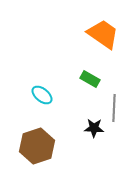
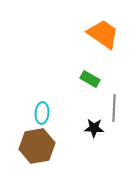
cyan ellipse: moved 18 px down; rotated 55 degrees clockwise
brown hexagon: rotated 8 degrees clockwise
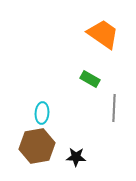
black star: moved 18 px left, 29 px down
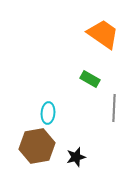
cyan ellipse: moved 6 px right
black star: rotated 18 degrees counterclockwise
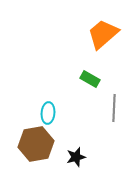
orange trapezoid: rotated 76 degrees counterclockwise
brown hexagon: moved 1 px left, 2 px up
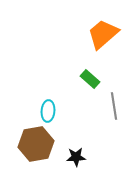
green rectangle: rotated 12 degrees clockwise
gray line: moved 2 px up; rotated 12 degrees counterclockwise
cyan ellipse: moved 2 px up
black star: rotated 12 degrees clockwise
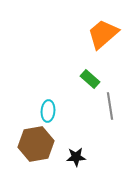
gray line: moved 4 px left
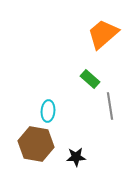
brown hexagon: rotated 20 degrees clockwise
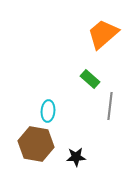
gray line: rotated 16 degrees clockwise
